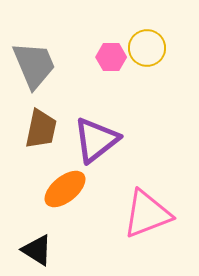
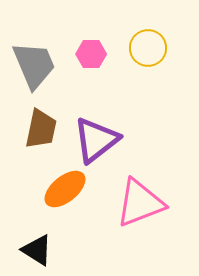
yellow circle: moved 1 px right
pink hexagon: moved 20 px left, 3 px up
pink triangle: moved 7 px left, 11 px up
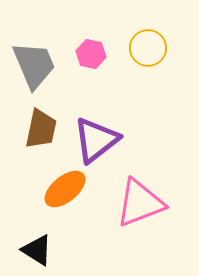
pink hexagon: rotated 12 degrees clockwise
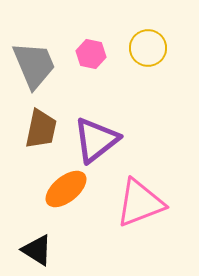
orange ellipse: moved 1 px right
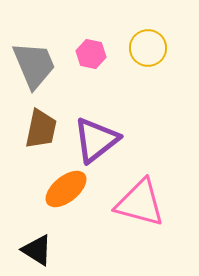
pink triangle: rotated 36 degrees clockwise
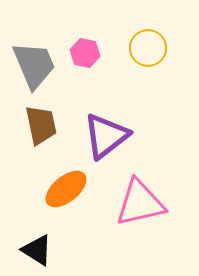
pink hexagon: moved 6 px left, 1 px up
brown trapezoid: moved 4 px up; rotated 24 degrees counterclockwise
purple triangle: moved 10 px right, 4 px up
pink triangle: rotated 28 degrees counterclockwise
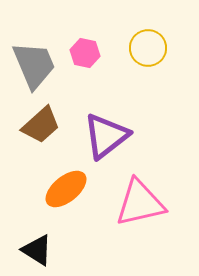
brown trapezoid: rotated 60 degrees clockwise
